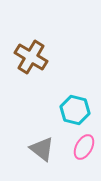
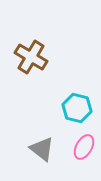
cyan hexagon: moved 2 px right, 2 px up
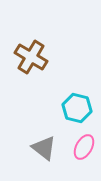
gray triangle: moved 2 px right, 1 px up
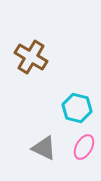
gray triangle: rotated 12 degrees counterclockwise
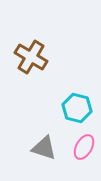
gray triangle: rotated 8 degrees counterclockwise
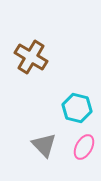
gray triangle: moved 3 px up; rotated 28 degrees clockwise
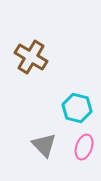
pink ellipse: rotated 10 degrees counterclockwise
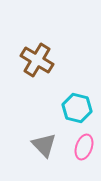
brown cross: moved 6 px right, 3 px down
